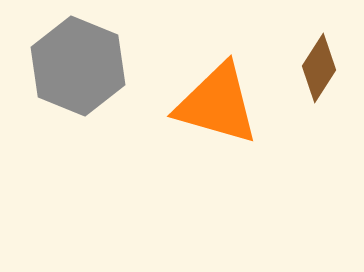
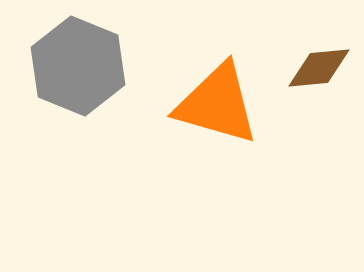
brown diamond: rotated 52 degrees clockwise
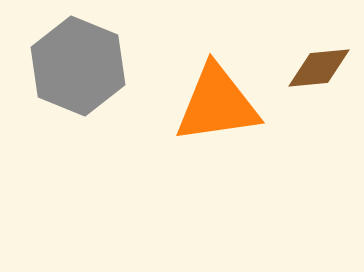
orange triangle: rotated 24 degrees counterclockwise
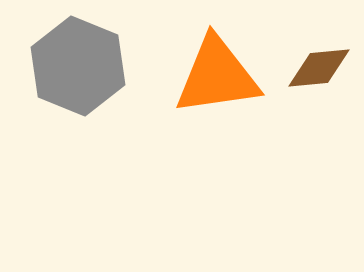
orange triangle: moved 28 px up
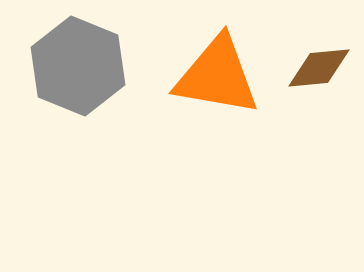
orange triangle: rotated 18 degrees clockwise
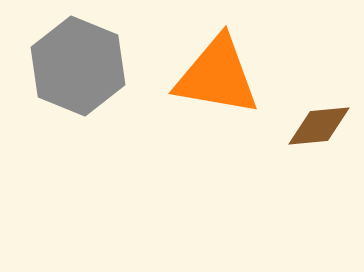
brown diamond: moved 58 px down
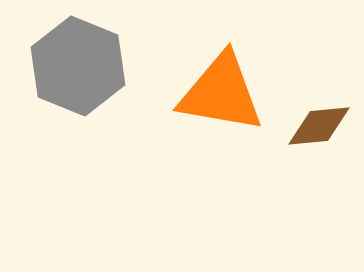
orange triangle: moved 4 px right, 17 px down
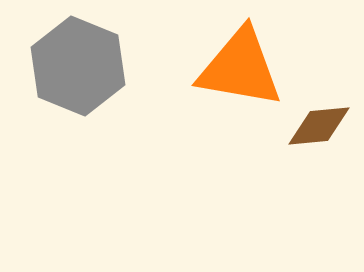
orange triangle: moved 19 px right, 25 px up
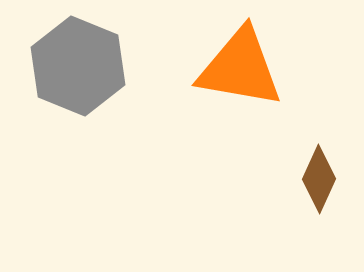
brown diamond: moved 53 px down; rotated 60 degrees counterclockwise
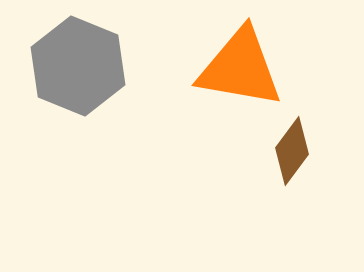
brown diamond: moved 27 px left, 28 px up; rotated 12 degrees clockwise
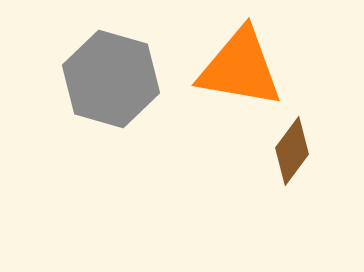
gray hexagon: moved 33 px right, 13 px down; rotated 6 degrees counterclockwise
